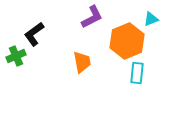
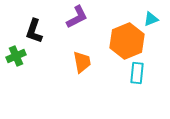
purple L-shape: moved 15 px left
black L-shape: moved 3 px up; rotated 35 degrees counterclockwise
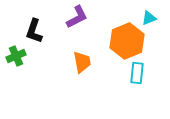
cyan triangle: moved 2 px left, 1 px up
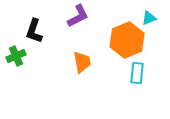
purple L-shape: moved 1 px right, 1 px up
orange hexagon: moved 1 px up
